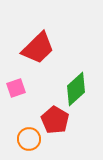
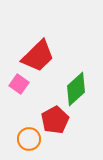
red trapezoid: moved 8 px down
pink square: moved 3 px right, 4 px up; rotated 36 degrees counterclockwise
red pentagon: rotated 12 degrees clockwise
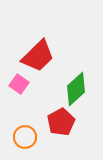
red pentagon: moved 6 px right, 2 px down
orange circle: moved 4 px left, 2 px up
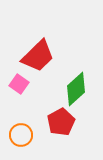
orange circle: moved 4 px left, 2 px up
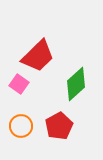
green diamond: moved 5 px up
red pentagon: moved 2 px left, 4 px down
orange circle: moved 9 px up
